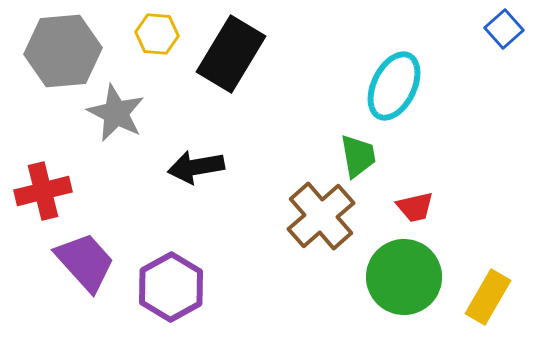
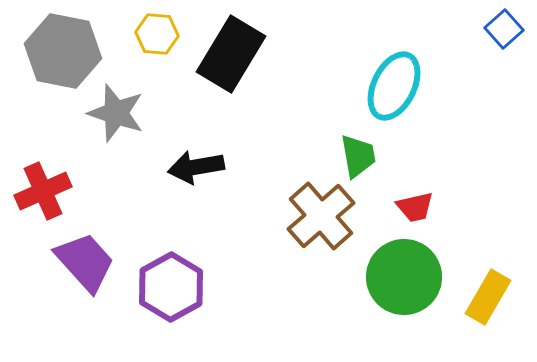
gray hexagon: rotated 16 degrees clockwise
gray star: rotated 8 degrees counterclockwise
red cross: rotated 10 degrees counterclockwise
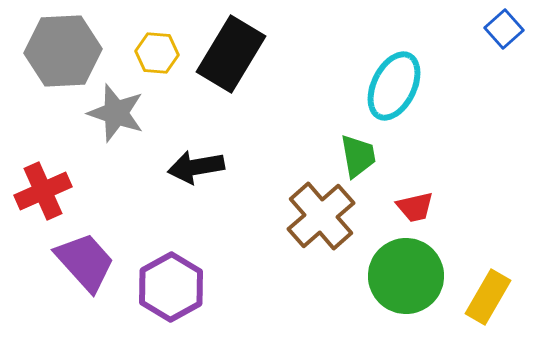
yellow hexagon: moved 19 px down
gray hexagon: rotated 14 degrees counterclockwise
green circle: moved 2 px right, 1 px up
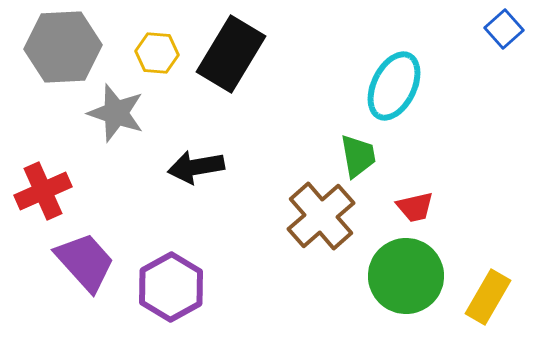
gray hexagon: moved 4 px up
